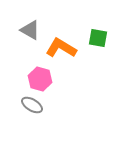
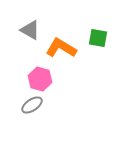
gray ellipse: rotated 65 degrees counterclockwise
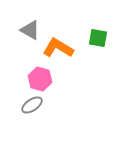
orange L-shape: moved 3 px left
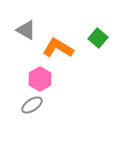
gray triangle: moved 4 px left
green square: rotated 30 degrees clockwise
pink hexagon: rotated 15 degrees clockwise
